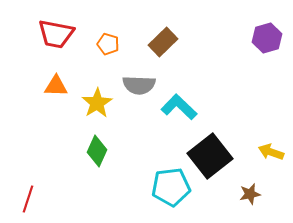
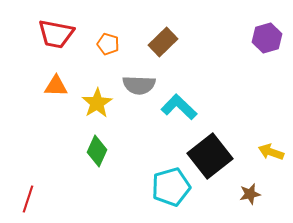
cyan pentagon: rotated 9 degrees counterclockwise
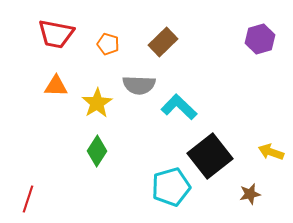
purple hexagon: moved 7 px left, 1 px down
green diamond: rotated 8 degrees clockwise
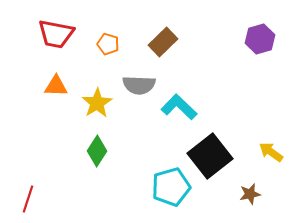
yellow arrow: rotated 15 degrees clockwise
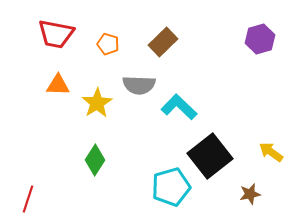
orange triangle: moved 2 px right, 1 px up
green diamond: moved 2 px left, 9 px down
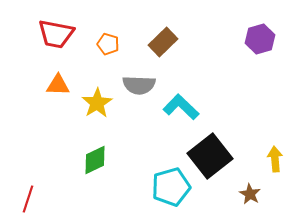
cyan L-shape: moved 2 px right
yellow arrow: moved 4 px right, 7 px down; rotated 50 degrees clockwise
green diamond: rotated 32 degrees clockwise
brown star: rotated 30 degrees counterclockwise
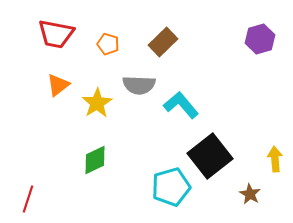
orange triangle: rotated 40 degrees counterclockwise
cyan L-shape: moved 2 px up; rotated 6 degrees clockwise
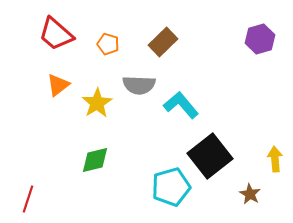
red trapezoid: rotated 30 degrees clockwise
green diamond: rotated 12 degrees clockwise
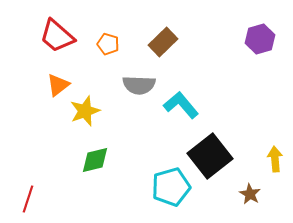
red trapezoid: moved 1 px right, 2 px down
yellow star: moved 12 px left, 8 px down; rotated 12 degrees clockwise
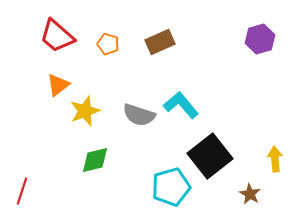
brown rectangle: moved 3 px left; rotated 20 degrees clockwise
gray semicircle: moved 30 px down; rotated 16 degrees clockwise
red line: moved 6 px left, 8 px up
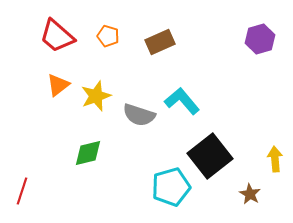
orange pentagon: moved 8 px up
cyan L-shape: moved 1 px right, 4 px up
yellow star: moved 11 px right, 15 px up
green diamond: moved 7 px left, 7 px up
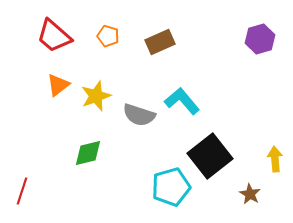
red trapezoid: moved 3 px left
